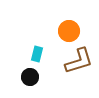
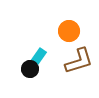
cyan rectangle: moved 2 px right, 2 px down; rotated 21 degrees clockwise
black circle: moved 8 px up
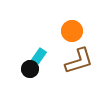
orange circle: moved 3 px right
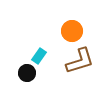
brown L-shape: moved 1 px right
black circle: moved 3 px left, 4 px down
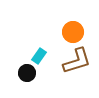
orange circle: moved 1 px right, 1 px down
brown L-shape: moved 3 px left
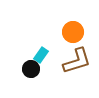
cyan rectangle: moved 2 px right, 1 px up
black circle: moved 4 px right, 4 px up
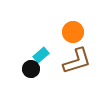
cyan rectangle: rotated 14 degrees clockwise
